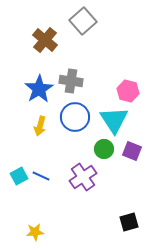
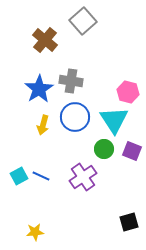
pink hexagon: moved 1 px down
yellow arrow: moved 3 px right, 1 px up
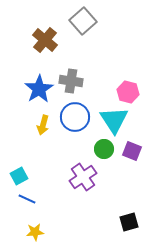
blue line: moved 14 px left, 23 px down
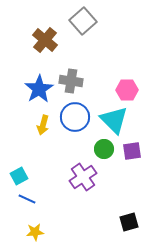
pink hexagon: moved 1 px left, 2 px up; rotated 15 degrees counterclockwise
cyan triangle: rotated 12 degrees counterclockwise
purple square: rotated 30 degrees counterclockwise
